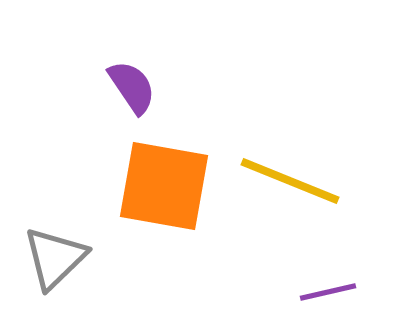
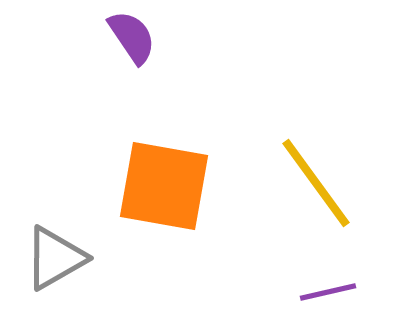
purple semicircle: moved 50 px up
yellow line: moved 26 px right, 2 px down; rotated 32 degrees clockwise
gray triangle: rotated 14 degrees clockwise
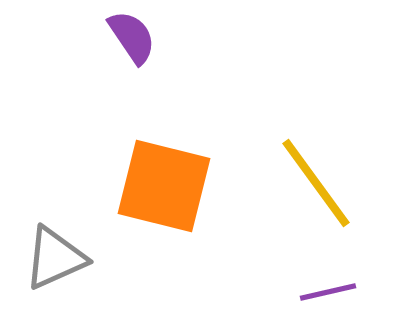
orange square: rotated 4 degrees clockwise
gray triangle: rotated 6 degrees clockwise
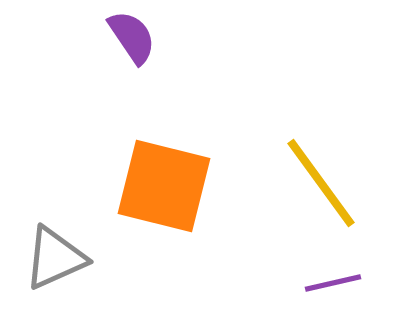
yellow line: moved 5 px right
purple line: moved 5 px right, 9 px up
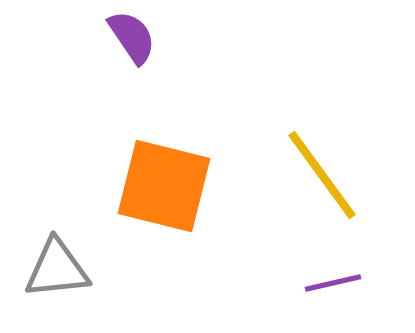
yellow line: moved 1 px right, 8 px up
gray triangle: moved 2 px right, 11 px down; rotated 18 degrees clockwise
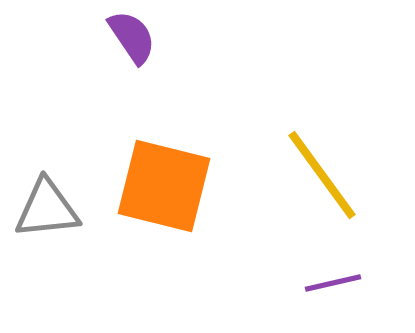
gray triangle: moved 10 px left, 60 px up
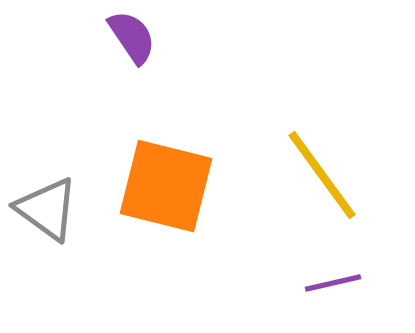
orange square: moved 2 px right
gray triangle: rotated 42 degrees clockwise
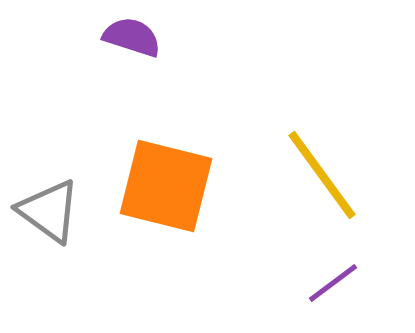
purple semicircle: rotated 38 degrees counterclockwise
gray triangle: moved 2 px right, 2 px down
purple line: rotated 24 degrees counterclockwise
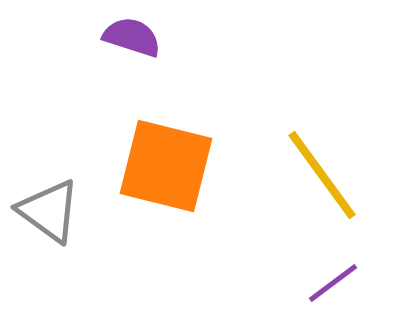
orange square: moved 20 px up
